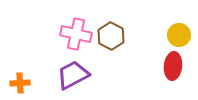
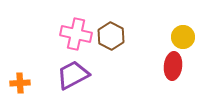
yellow circle: moved 4 px right, 2 px down
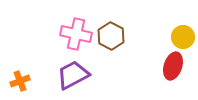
red ellipse: rotated 12 degrees clockwise
orange cross: moved 2 px up; rotated 18 degrees counterclockwise
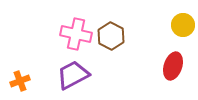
yellow circle: moved 12 px up
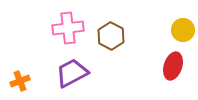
yellow circle: moved 5 px down
pink cross: moved 8 px left, 6 px up; rotated 20 degrees counterclockwise
purple trapezoid: moved 1 px left, 2 px up
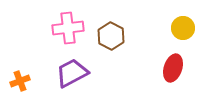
yellow circle: moved 2 px up
red ellipse: moved 2 px down
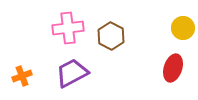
orange cross: moved 2 px right, 5 px up
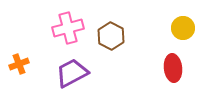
pink cross: rotated 8 degrees counterclockwise
red ellipse: rotated 24 degrees counterclockwise
orange cross: moved 3 px left, 12 px up
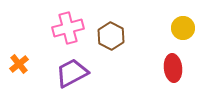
orange cross: rotated 18 degrees counterclockwise
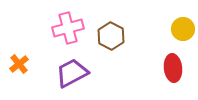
yellow circle: moved 1 px down
